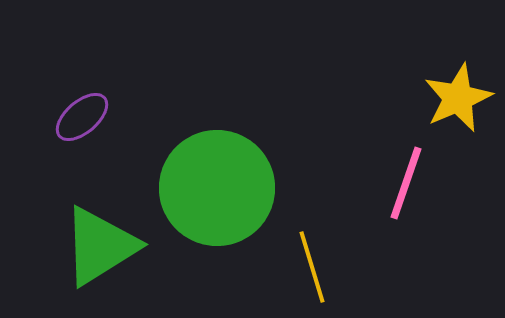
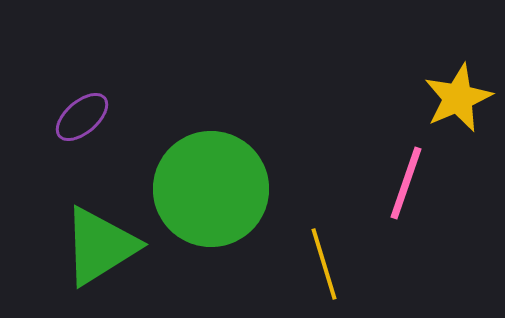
green circle: moved 6 px left, 1 px down
yellow line: moved 12 px right, 3 px up
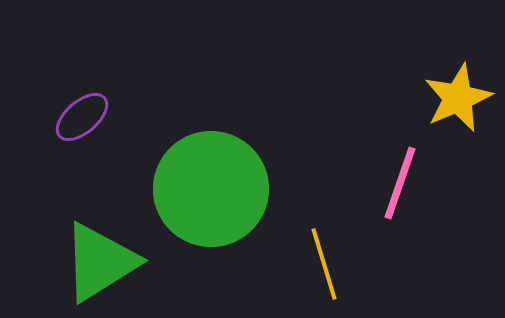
pink line: moved 6 px left
green triangle: moved 16 px down
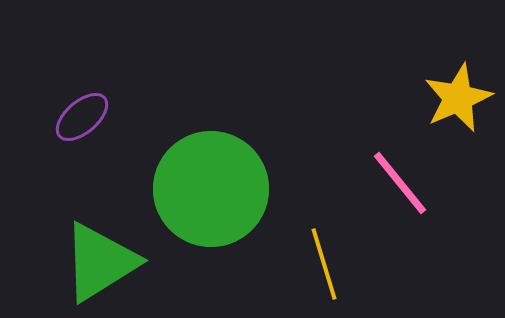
pink line: rotated 58 degrees counterclockwise
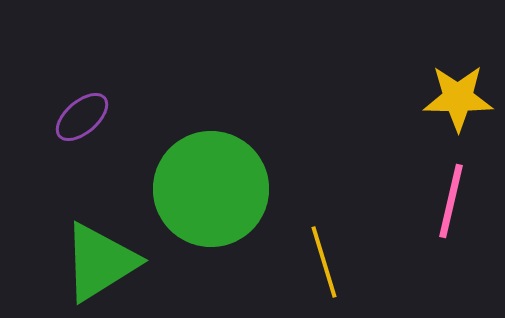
yellow star: rotated 24 degrees clockwise
pink line: moved 51 px right, 18 px down; rotated 52 degrees clockwise
yellow line: moved 2 px up
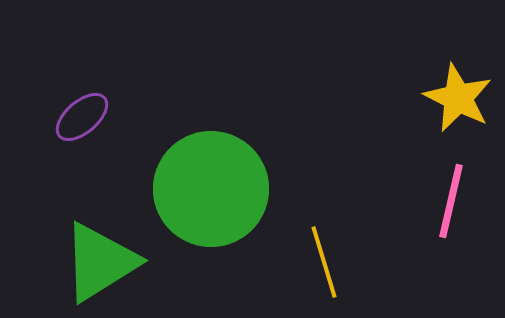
yellow star: rotated 26 degrees clockwise
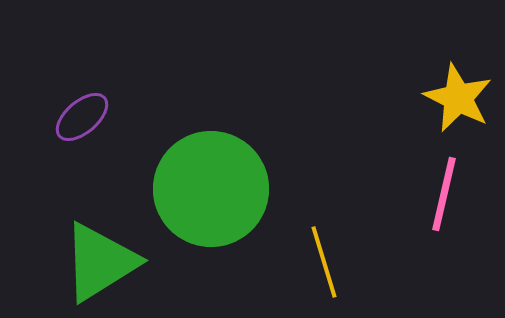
pink line: moved 7 px left, 7 px up
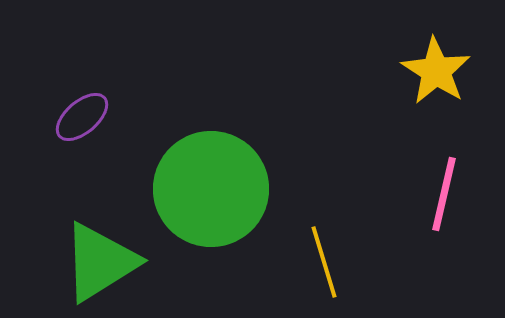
yellow star: moved 22 px left, 27 px up; rotated 6 degrees clockwise
